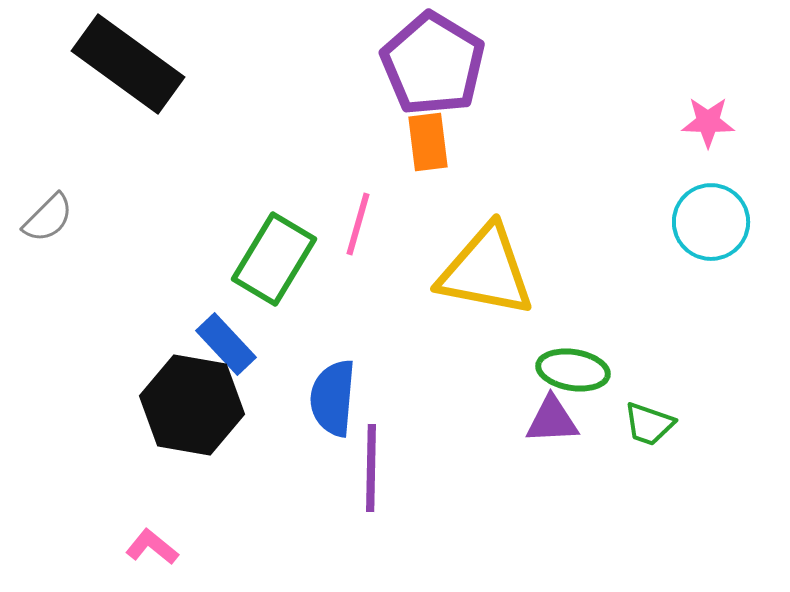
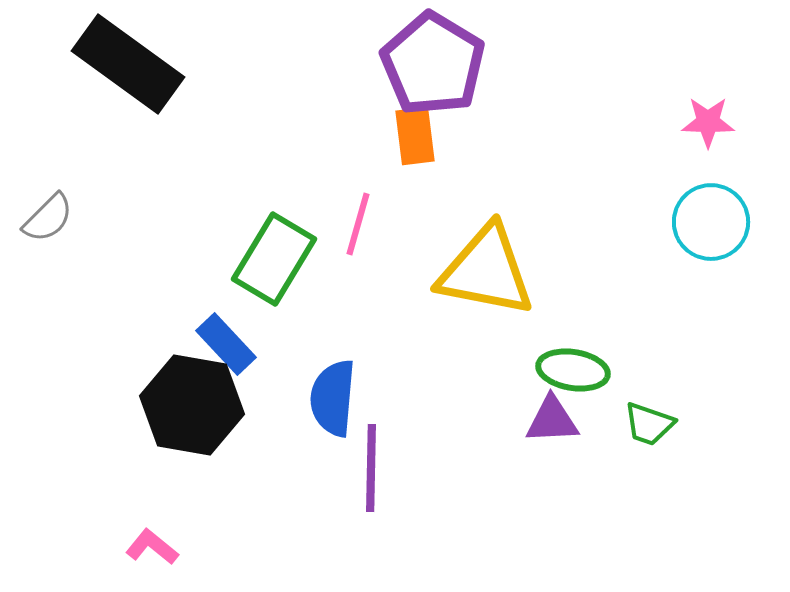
orange rectangle: moved 13 px left, 6 px up
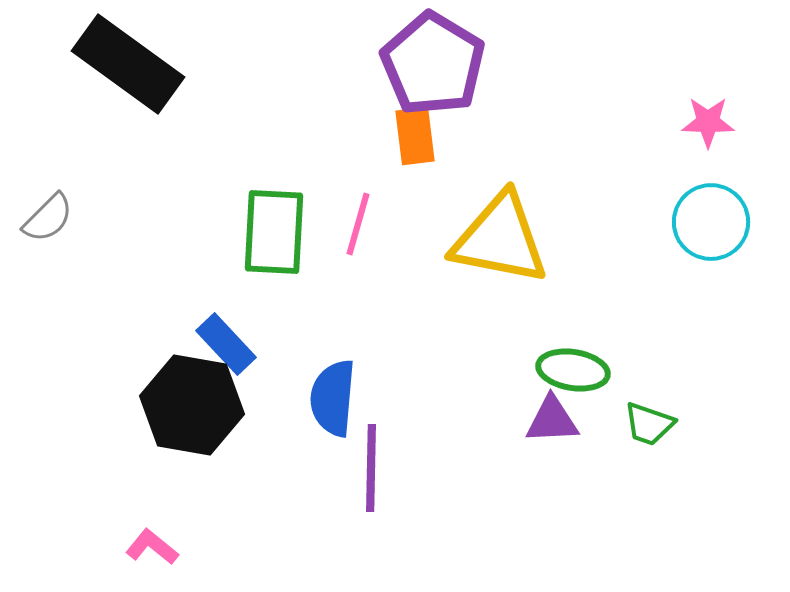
green rectangle: moved 27 px up; rotated 28 degrees counterclockwise
yellow triangle: moved 14 px right, 32 px up
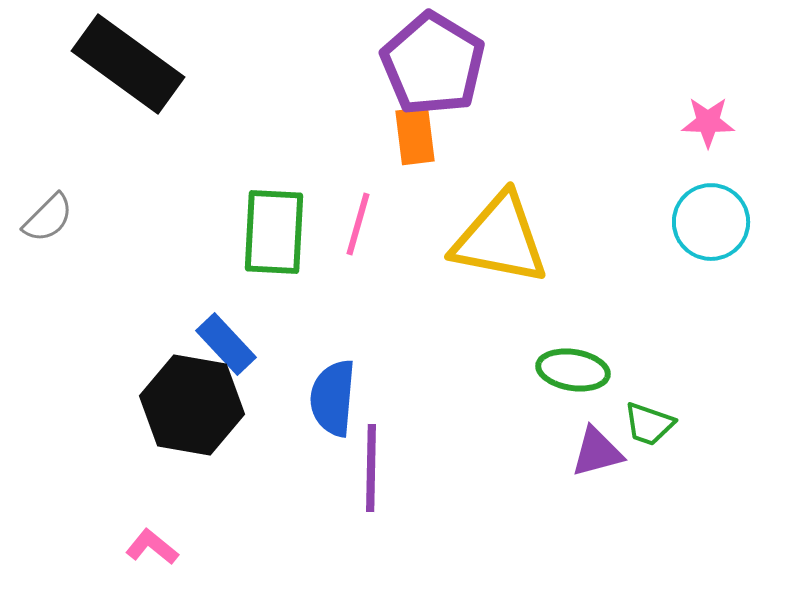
purple triangle: moved 45 px right, 32 px down; rotated 12 degrees counterclockwise
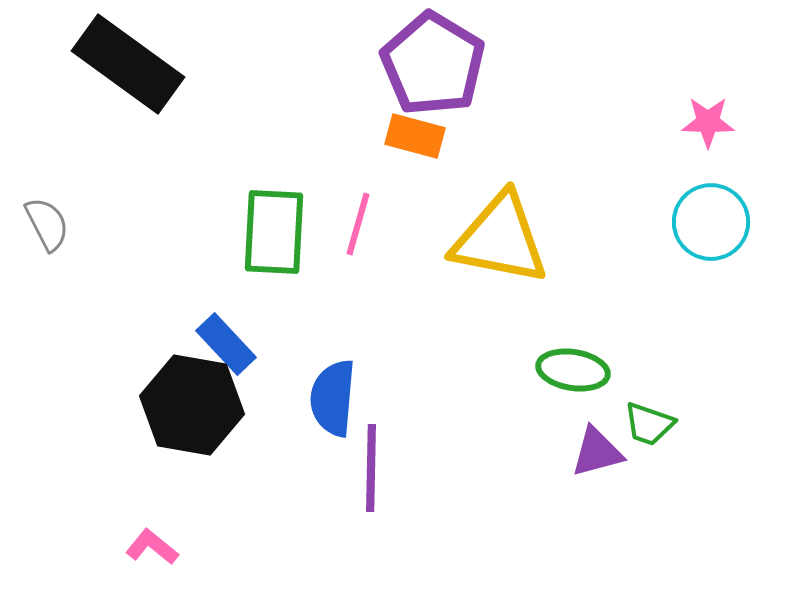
orange rectangle: rotated 68 degrees counterclockwise
gray semicircle: moved 1 px left, 6 px down; rotated 72 degrees counterclockwise
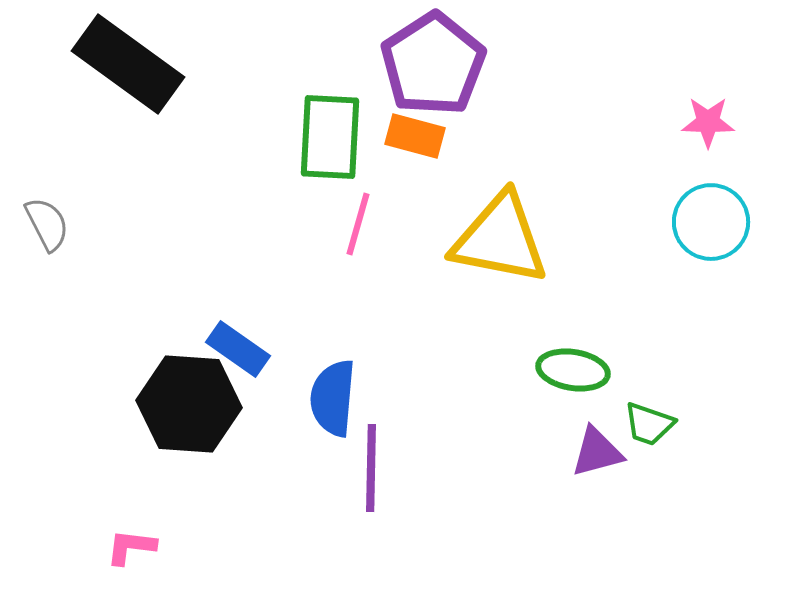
purple pentagon: rotated 8 degrees clockwise
green rectangle: moved 56 px right, 95 px up
blue rectangle: moved 12 px right, 5 px down; rotated 12 degrees counterclockwise
black hexagon: moved 3 px left, 1 px up; rotated 6 degrees counterclockwise
pink L-shape: moved 21 px left; rotated 32 degrees counterclockwise
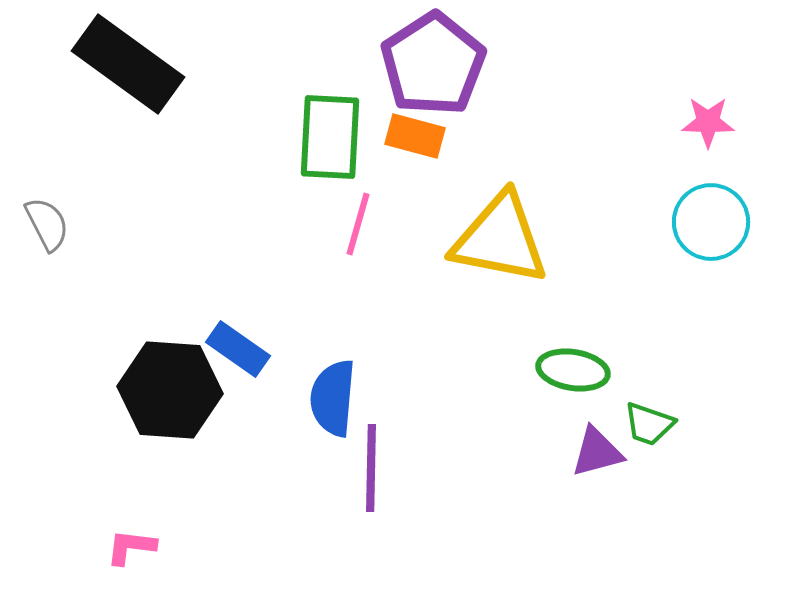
black hexagon: moved 19 px left, 14 px up
